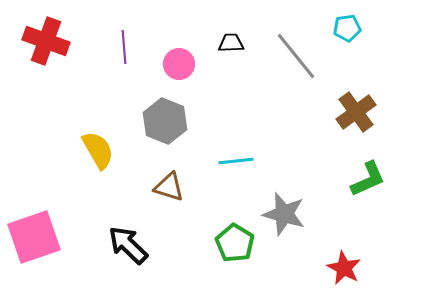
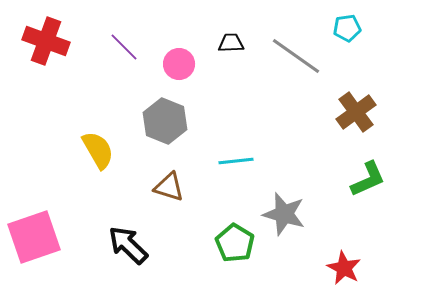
purple line: rotated 40 degrees counterclockwise
gray line: rotated 16 degrees counterclockwise
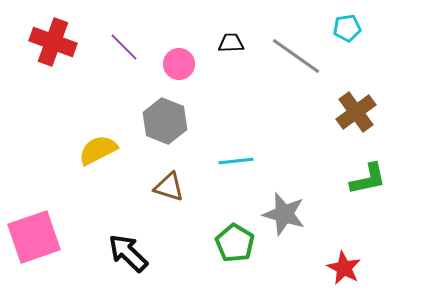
red cross: moved 7 px right, 1 px down
yellow semicircle: rotated 87 degrees counterclockwise
green L-shape: rotated 12 degrees clockwise
black arrow: moved 8 px down
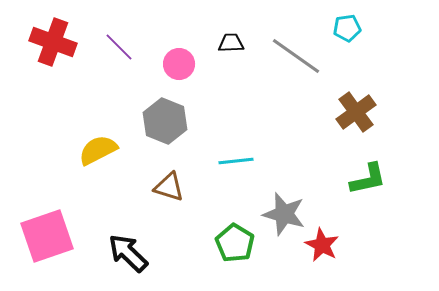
purple line: moved 5 px left
pink square: moved 13 px right, 1 px up
red star: moved 22 px left, 23 px up
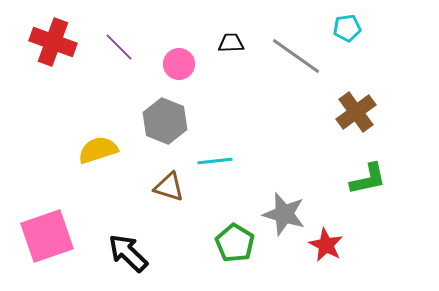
yellow semicircle: rotated 9 degrees clockwise
cyan line: moved 21 px left
red star: moved 4 px right
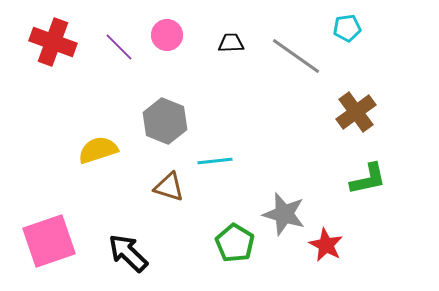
pink circle: moved 12 px left, 29 px up
pink square: moved 2 px right, 5 px down
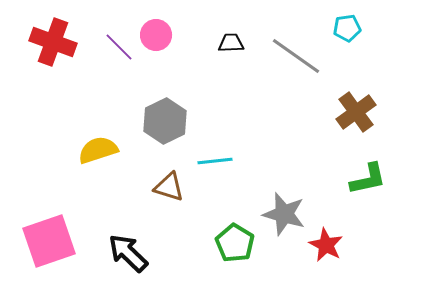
pink circle: moved 11 px left
gray hexagon: rotated 12 degrees clockwise
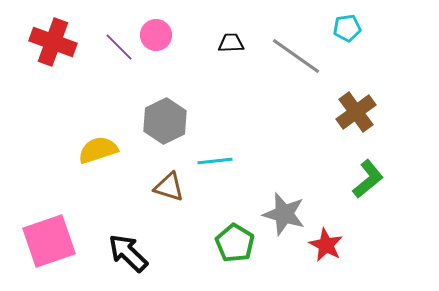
green L-shape: rotated 27 degrees counterclockwise
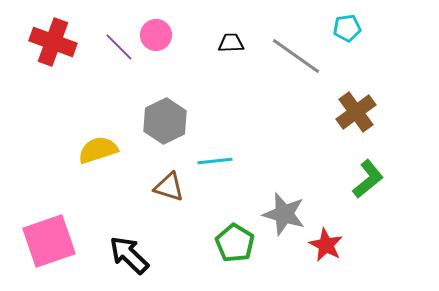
black arrow: moved 1 px right, 2 px down
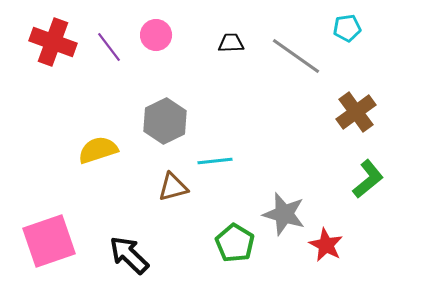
purple line: moved 10 px left; rotated 8 degrees clockwise
brown triangle: moved 4 px right; rotated 32 degrees counterclockwise
